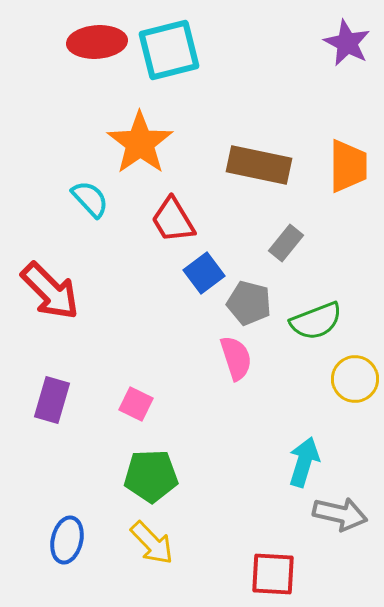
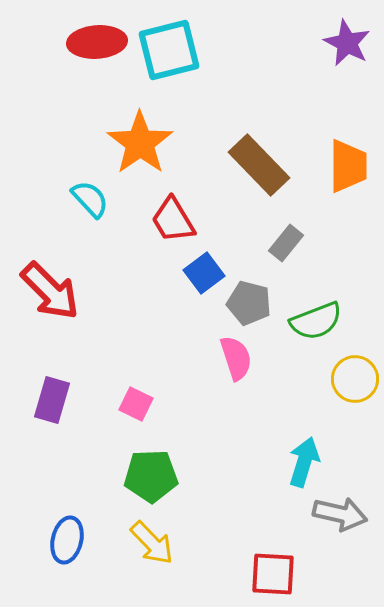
brown rectangle: rotated 34 degrees clockwise
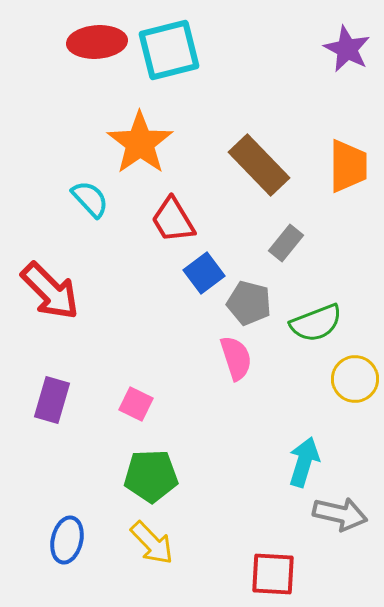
purple star: moved 6 px down
green semicircle: moved 2 px down
